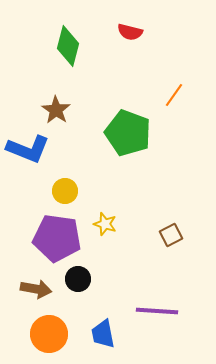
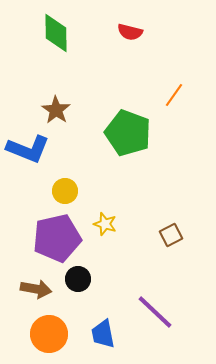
green diamond: moved 12 px left, 13 px up; rotated 15 degrees counterclockwise
purple pentagon: rotated 21 degrees counterclockwise
purple line: moved 2 px left, 1 px down; rotated 39 degrees clockwise
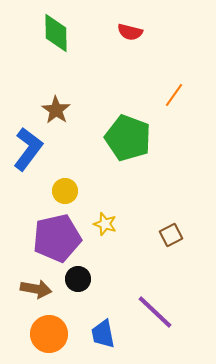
green pentagon: moved 5 px down
blue L-shape: rotated 75 degrees counterclockwise
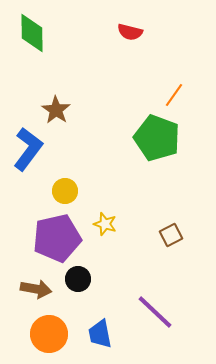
green diamond: moved 24 px left
green pentagon: moved 29 px right
blue trapezoid: moved 3 px left
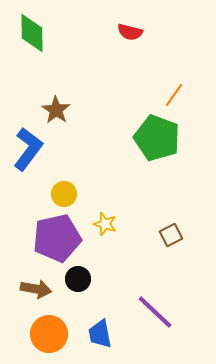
yellow circle: moved 1 px left, 3 px down
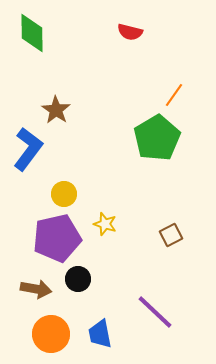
green pentagon: rotated 21 degrees clockwise
orange circle: moved 2 px right
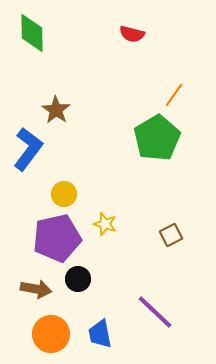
red semicircle: moved 2 px right, 2 px down
